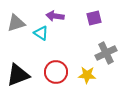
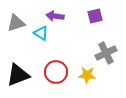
purple square: moved 1 px right, 2 px up
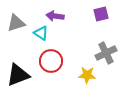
purple square: moved 6 px right, 2 px up
red circle: moved 5 px left, 11 px up
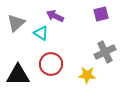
purple arrow: rotated 18 degrees clockwise
gray triangle: rotated 24 degrees counterclockwise
gray cross: moved 1 px left, 1 px up
red circle: moved 3 px down
black triangle: rotated 20 degrees clockwise
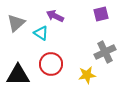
yellow star: rotated 12 degrees counterclockwise
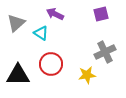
purple arrow: moved 2 px up
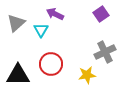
purple square: rotated 21 degrees counterclockwise
cyan triangle: moved 3 px up; rotated 28 degrees clockwise
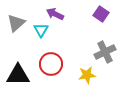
purple square: rotated 21 degrees counterclockwise
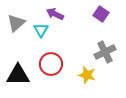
yellow star: rotated 24 degrees clockwise
